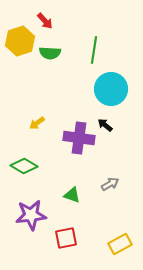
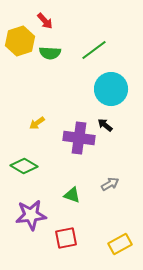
green line: rotated 44 degrees clockwise
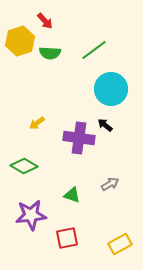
red square: moved 1 px right
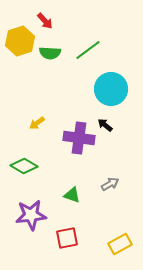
green line: moved 6 px left
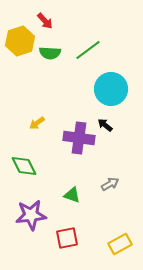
green diamond: rotated 32 degrees clockwise
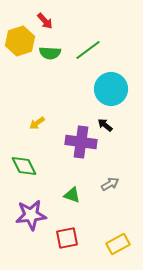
purple cross: moved 2 px right, 4 px down
yellow rectangle: moved 2 px left
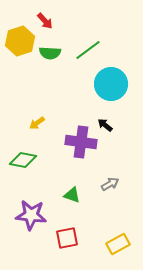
cyan circle: moved 5 px up
green diamond: moved 1 px left, 6 px up; rotated 52 degrees counterclockwise
purple star: rotated 12 degrees clockwise
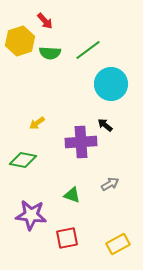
purple cross: rotated 12 degrees counterclockwise
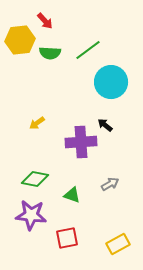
yellow hexagon: moved 1 px up; rotated 12 degrees clockwise
cyan circle: moved 2 px up
green diamond: moved 12 px right, 19 px down
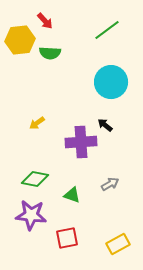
green line: moved 19 px right, 20 px up
